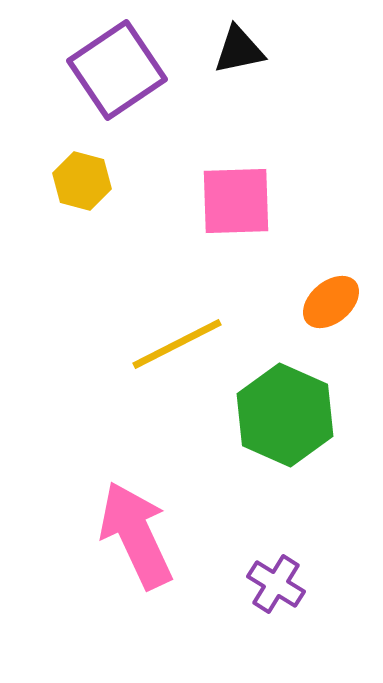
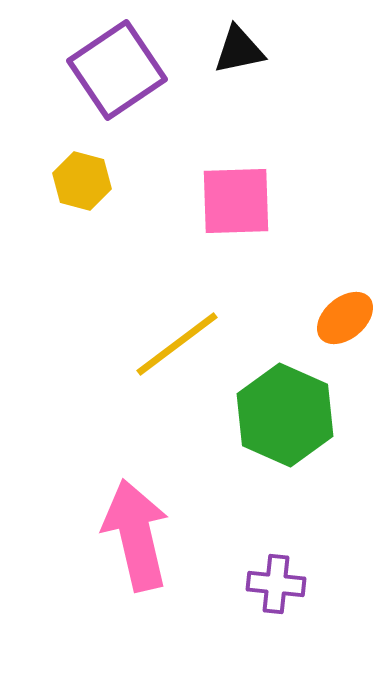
orange ellipse: moved 14 px right, 16 px down
yellow line: rotated 10 degrees counterclockwise
pink arrow: rotated 12 degrees clockwise
purple cross: rotated 26 degrees counterclockwise
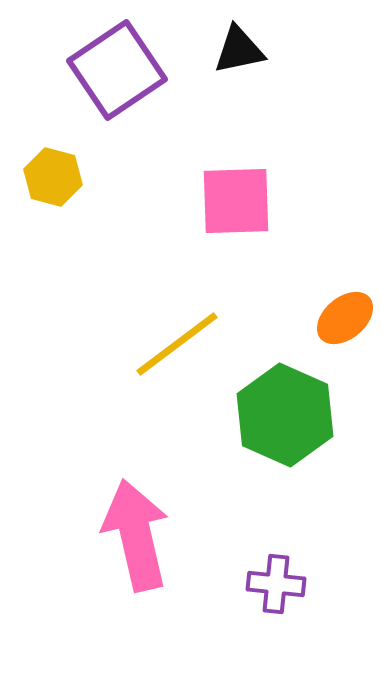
yellow hexagon: moved 29 px left, 4 px up
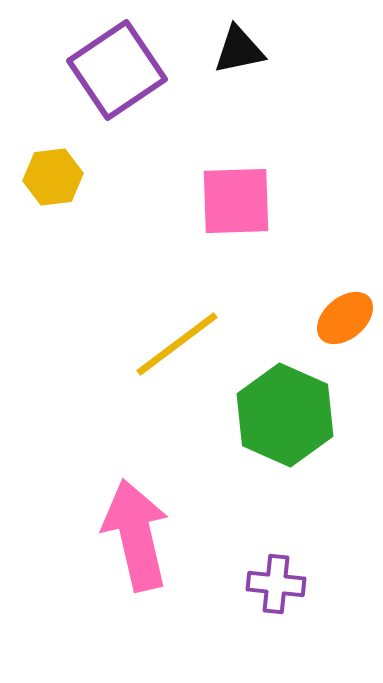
yellow hexagon: rotated 22 degrees counterclockwise
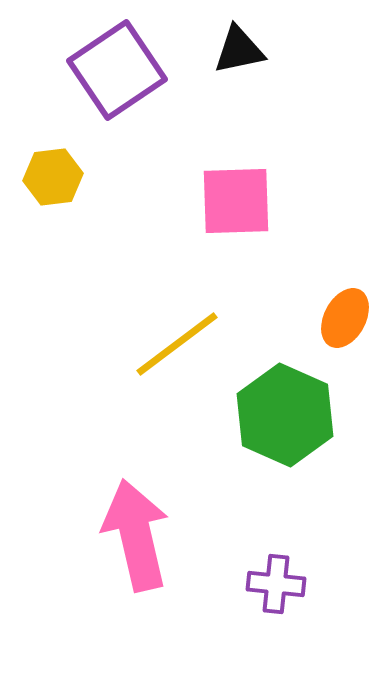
orange ellipse: rotated 22 degrees counterclockwise
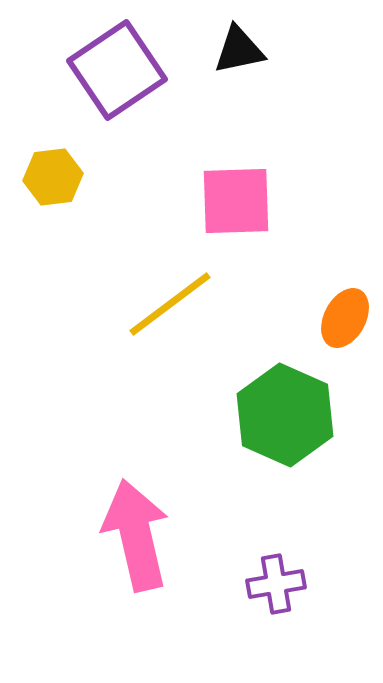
yellow line: moved 7 px left, 40 px up
purple cross: rotated 16 degrees counterclockwise
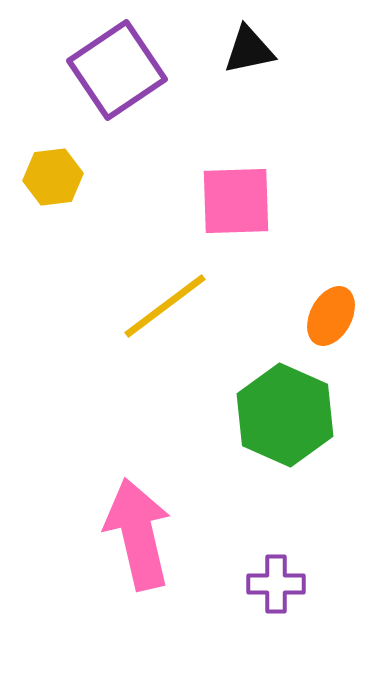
black triangle: moved 10 px right
yellow line: moved 5 px left, 2 px down
orange ellipse: moved 14 px left, 2 px up
pink arrow: moved 2 px right, 1 px up
purple cross: rotated 10 degrees clockwise
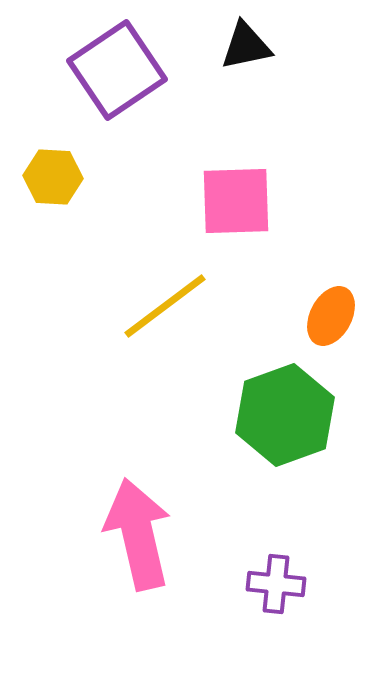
black triangle: moved 3 px left, 4 px up
yellow hexagon: rotated 10 degrees clockwise
green hexagon: rotated 16 degrees clockwise
purple cross: rotated 6 degrees clockwise
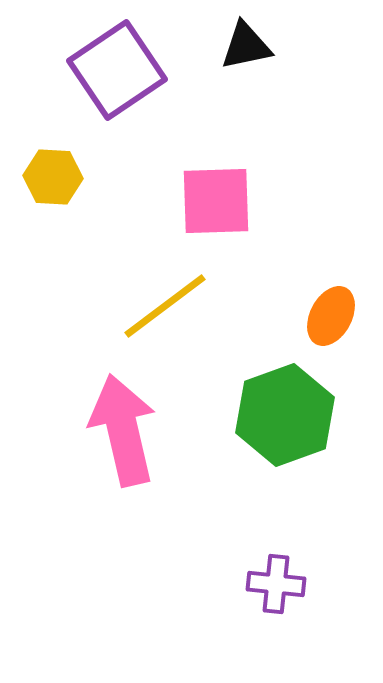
pink square: moved 20 px left
pink arrow: moved 15 px left, 104 px up
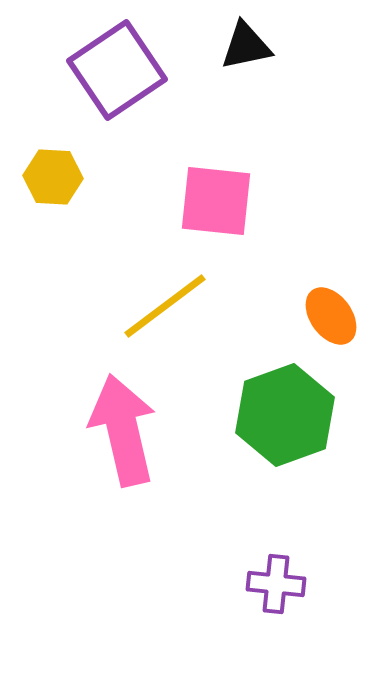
pink square: rotated 8 degrees clockwise
orange ellipse: rotated 64 degrees counterclockwise
